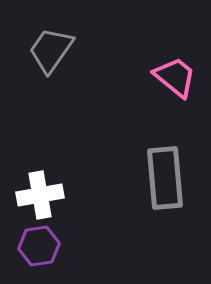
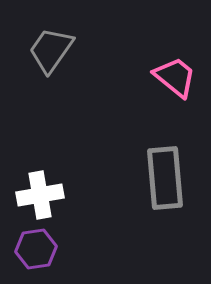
purple hexagon: moved 3 px left, 3 px down
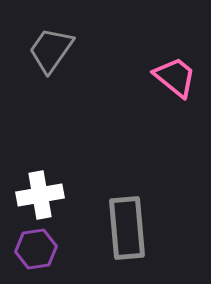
gray rectangle: moved 38 px left, 50 px down
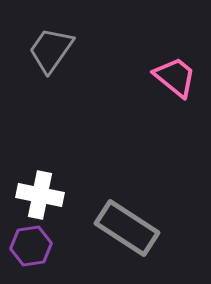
white cross: rotated 21 degrees clockwise
gray rectangle: rotated 52 degrees counterclockwise
purple hexagon: moved 5 px left, 3 px up
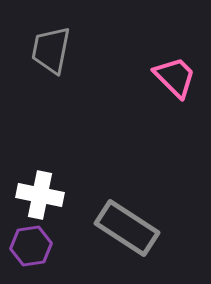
gray trapezoid: rotated 24 degrees counterclockwise
pink trapezoid: rotated 6 degrees clockwise
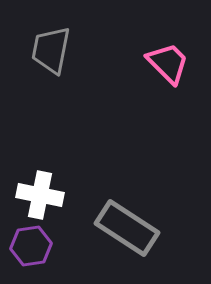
pink trapezoid: moved 7 px left, 14 px up
